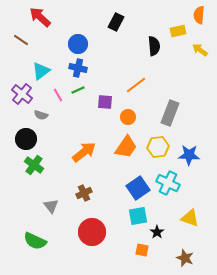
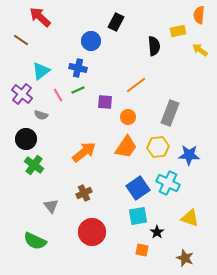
blue circle: moved 13 px right, 3 px up
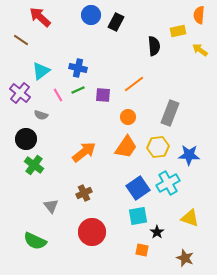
blue circle: moved 26 px up
orange line: moved 2 px left, 1 px up
purple cross: moved 2 px left, 1 px up
purple square: moved 2 px left, 7 px up
cyan cross: rotated 35 degrees clockwise
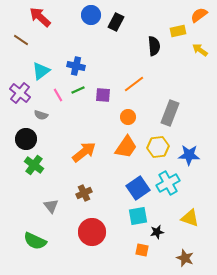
orange semicircle: rotated 48 degrees clockwise
blue cross: moved 2 px left, 2 px up
black star: rotated 24 degrees clockwise
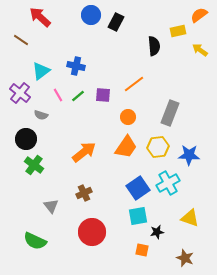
green line: moved 6 px down; rotated 16 degrees counterclockwise
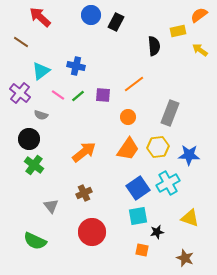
brown line: moved 2 px down
pink line: rotated 24 degrees counterclockwise
black circle: moved 3 px right
orange trapezoid: moved 2 px right, 2 px down
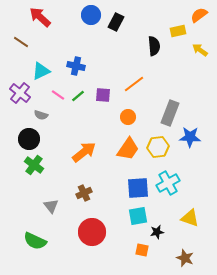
cyan triangle: rotated 12 degrees clockwise
blue star: moved 1 px right, 18 px up
blue square: rotated 30 degrees clockwise
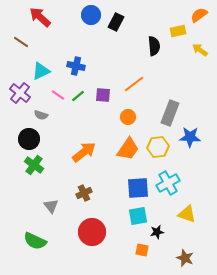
yellow triangle: moved 3 px left, 4 px up
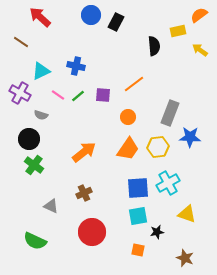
purple cross: rotated 10 degrees counterclockwise
gray triangle: rotated 28 degrees counterclockwise
orange square: moved 4 px left
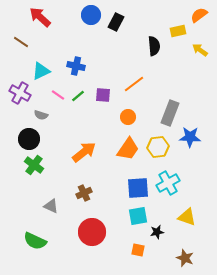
yellow triangle: moved 3 px down
